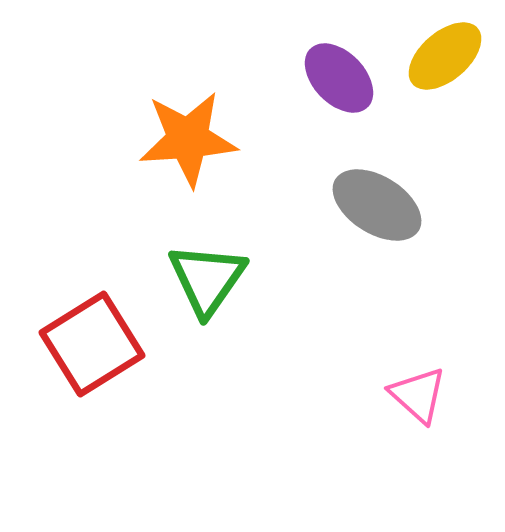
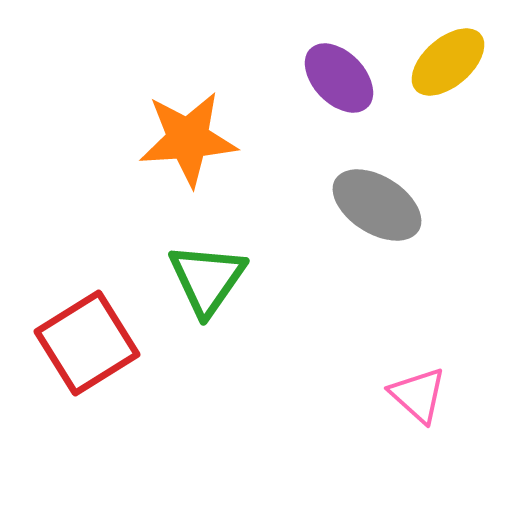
yellow ellipse: moved 3 px right, 6 px down
red square: moved 5 px left, 1 px up
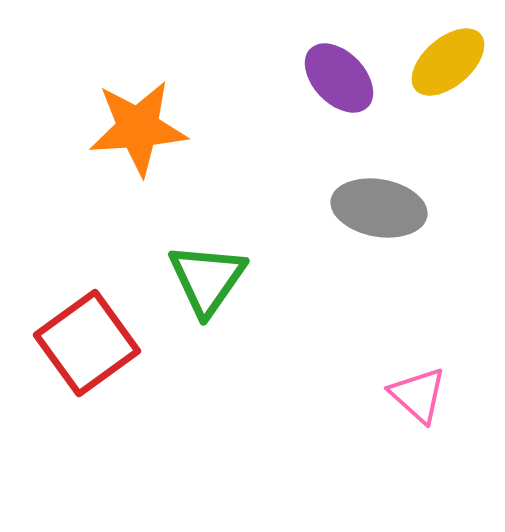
orange star: moved 50 px left, 11 px up
gray ellipse: moved 2 px right, 3 px down; rotated 22 degrees counterclockwise
red square: rotated 4 degrees counterclockwise
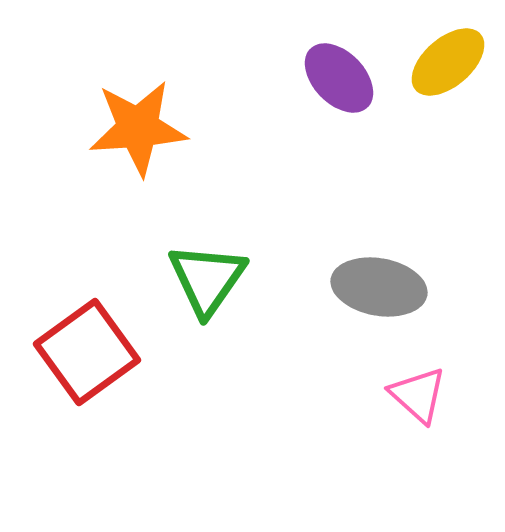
gray ellipse: moved 79 px down
red square: moved 9 px down
